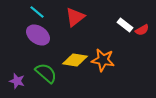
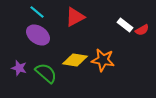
red triangle: rotated 10 degrees clockwise
purple star: moved 2 px right, 13 px up
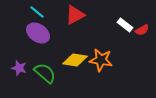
red triangle: moved 2 px up
purple ellipse: moved 2 px up
orange star: moved 2 px left
green semicircle: moved 1 px left
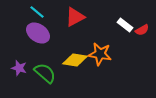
red triangle: moved 2 px down
orange star: moved 1 px left, 6 px up
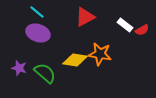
red triangle: moved 10 px right
purple ellipse: rotated 15 degrees counterclockwise
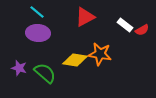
purple ellipse: rotated 15 degrees counterclockwise
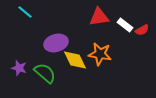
cyan line: moved 12 px left
red triangle: moved 14 px right; rotated 20 degrees clockwise
purple ellipse: moved 18 px right, 10 px down; rotated 20 degrees counterclockwise
yellow diamond: rotated 55 degrees clockwise
